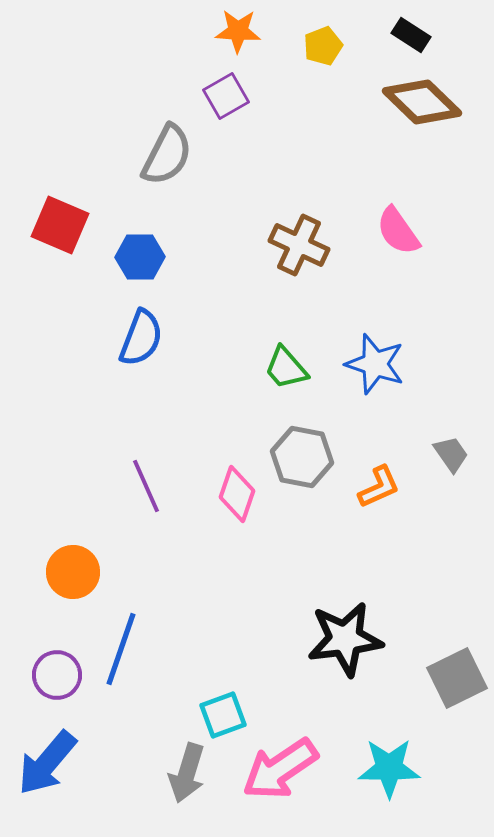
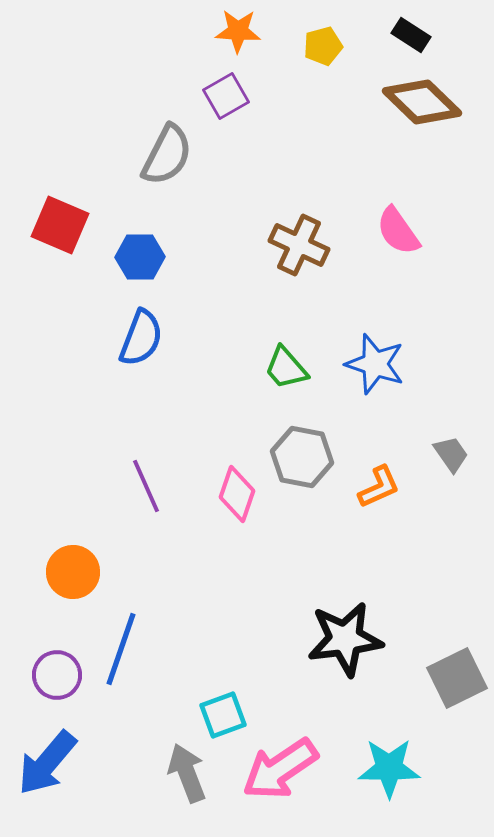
yellow pentagon: rotated 6 degrees clockwise
gray arrow: rotated 142 degrees clockwise
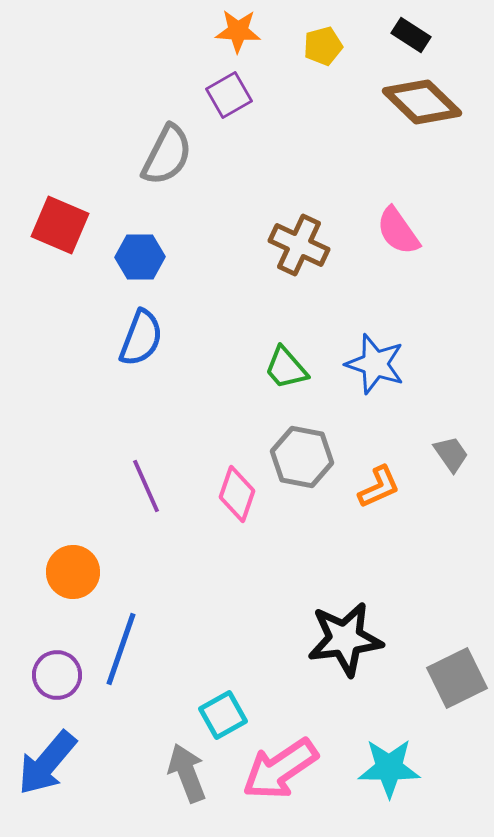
purple square: moved 3 px right, 1 px up
cyan square: rotated 9 degrees counterclockwise
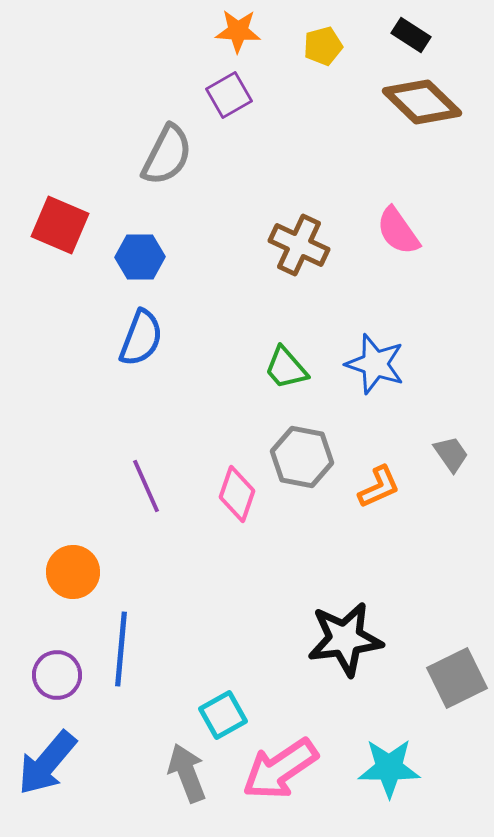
blue line: rotated 14 degrees counterclockwise
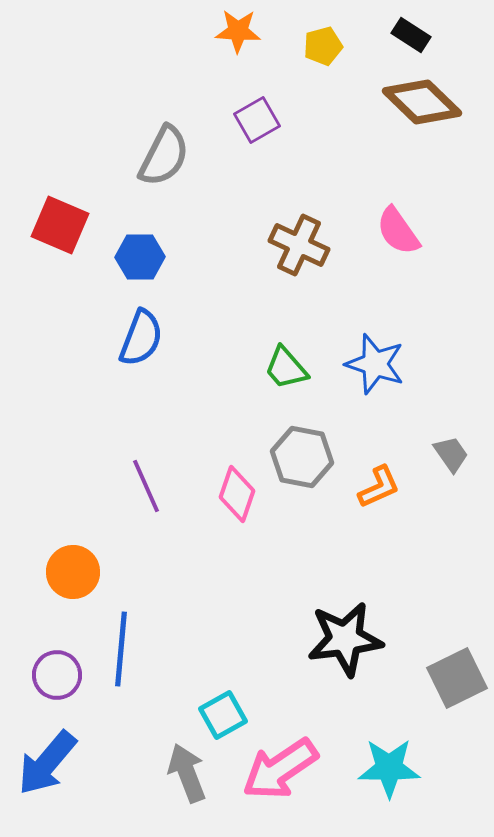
purple square: moved 28 px right, 25 px down
gray semicircle: moved 3 px left, 1 px down
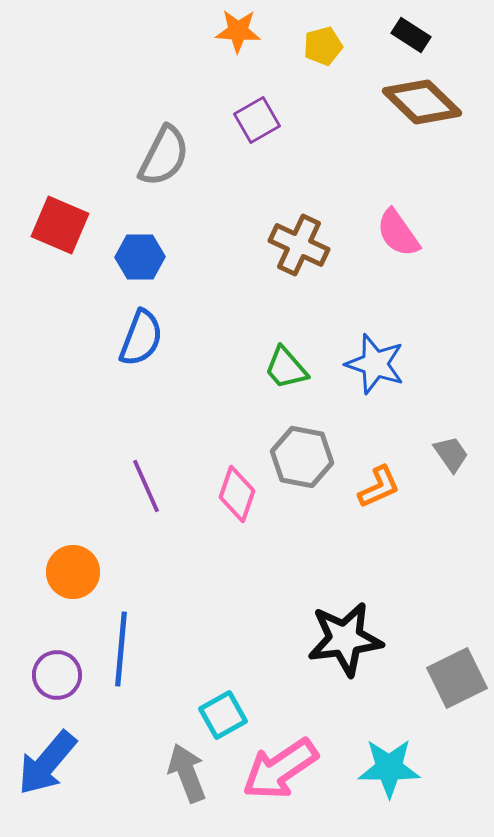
pink semicircle: moved 2 px down
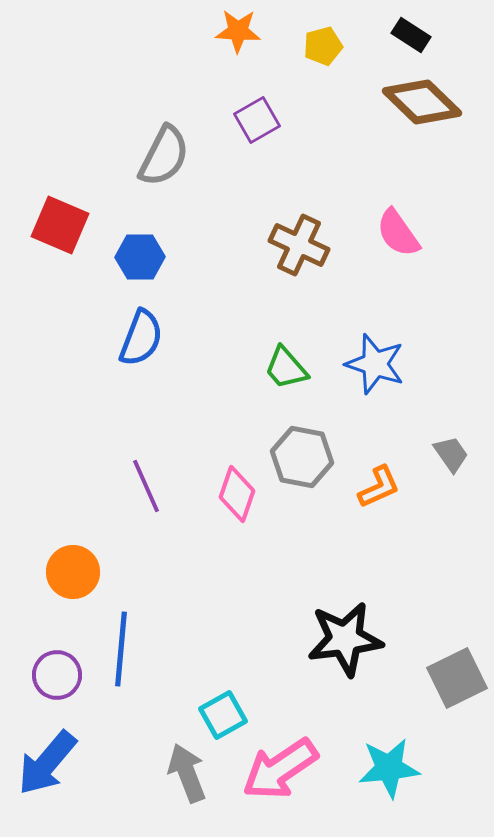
cyan star: rotated 6 degrees counterclockwise
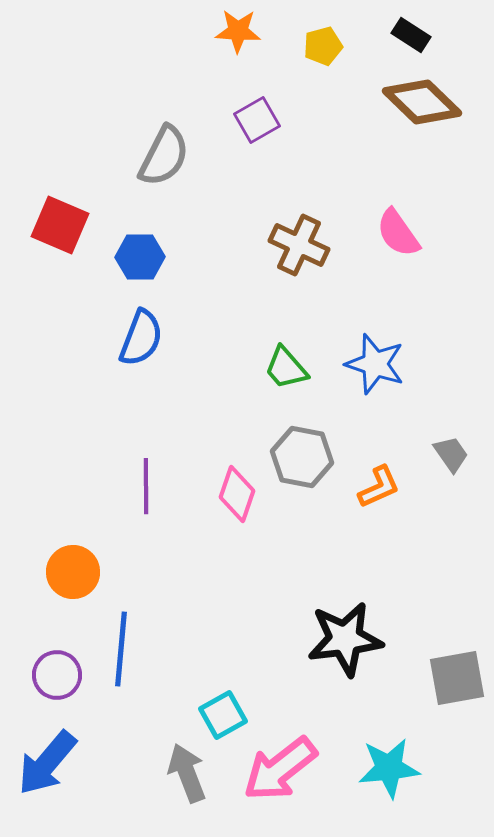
purple line: rotated 24 degrees clockwise
gray square: rotated 16 degrees clockwise
pink arrow: rotated 4 degrees counterclockwise
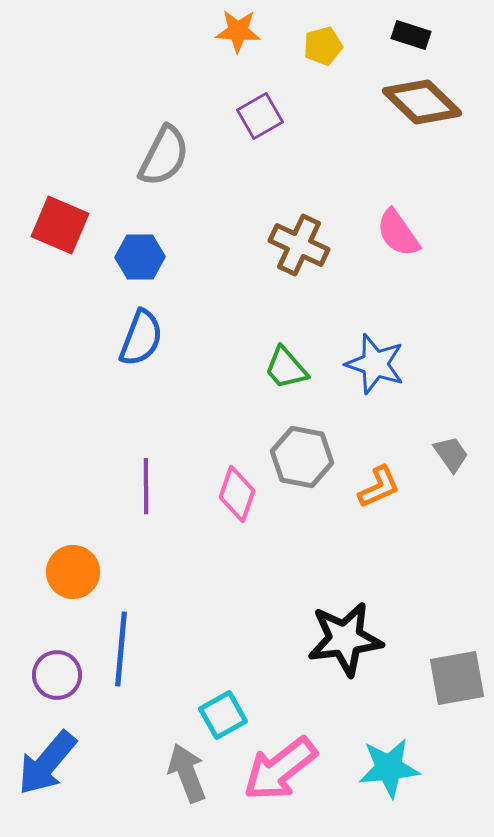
black rectangle: rotated 15 degrees counterclockwise
purple square: moved 3 px right, 4 px up
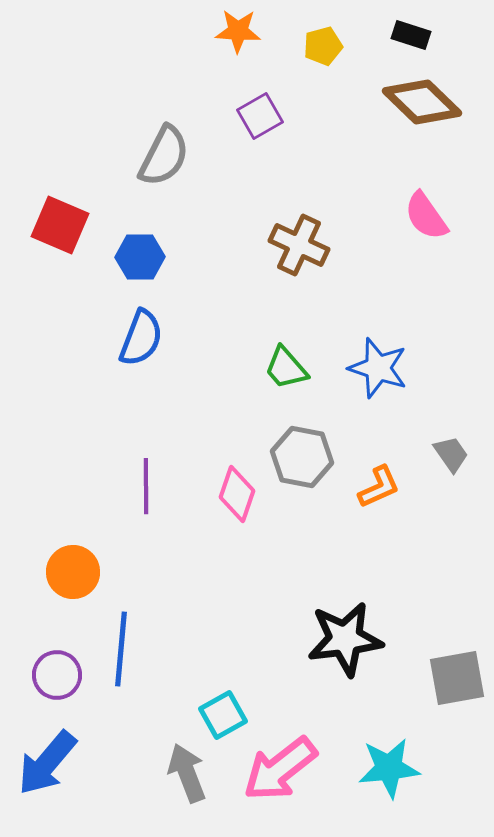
pink semicircle: moved 28 px right, 17 px up
blue star: moved 3 px right, 4 px down
